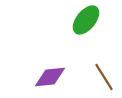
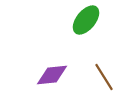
purple diamond: moved 2 px right, 2 px up
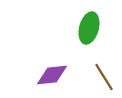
green ellipse: moved 3 px right, 8 px down; rotated 24 degrees counterclockwise
